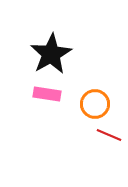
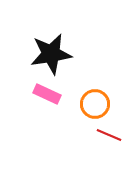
black star: rotated 21 degrees clockwise
pink rectangle: rotated 16 degrees clockwise
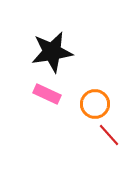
black star: moved 1 px right, 2 px up
red line: rotated 25 degrees clockwise
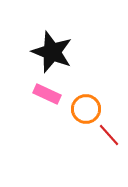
black star: rotated 30 degrees clockwise
orange circle: moved 9 px left, 5 px down
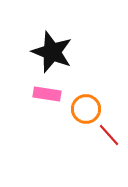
pink rectangle: rotated 16 degrees counterclockwise
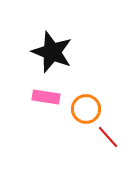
pink rectangle: moved 1 px left, 3 px down
red line: moved 1 px left, 2 px down
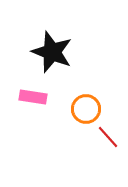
pink rectangle: moved 13 px left
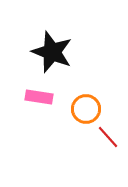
pink rectangle: moved 6 px right
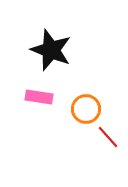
black star: moved 1 px left, 2 px up
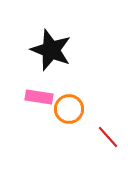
orange circle: moved 17 px left
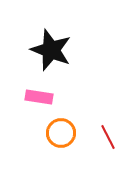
orange circle: moved 8 px left, 24 px down
red line: rotated 15 degrees clockwise
